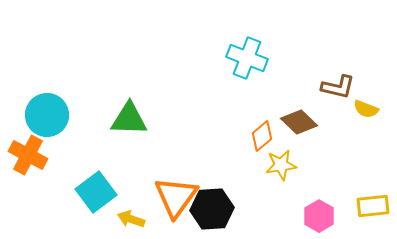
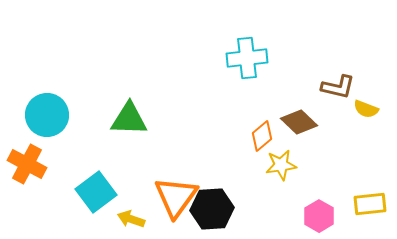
cyan cross: rotated 27 degrees counterclockwise
orange cross: moved 1 px left, 9 px down
yellow rectangle: moved 3 px left, 2 px up
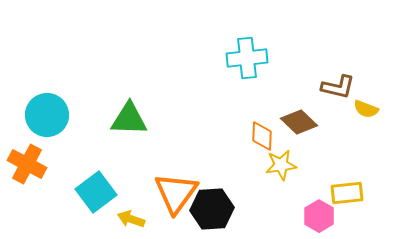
orange diamond: rotated 48 degrees counterclockwise
orange triangle: moved 4 px up
yellow rectangle: moved 23 px left, 11 px up
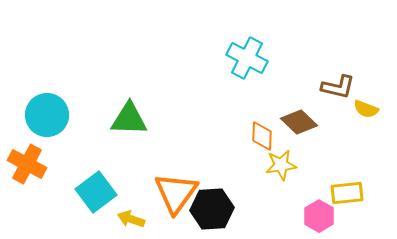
cyan cross: rotated 33 degrees clockwise
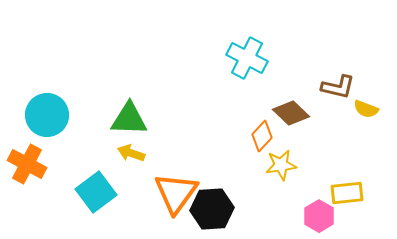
brown diamond: moved 8 px left, 9 px up
orange diamond: rotated 40 degrees clockwise
yellow arrow: moved 66 px up
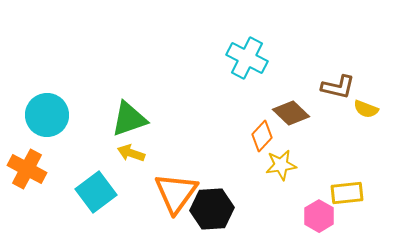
green triangle: rotated 21 degrees counterclockwise
orange cross: moved 5 px down
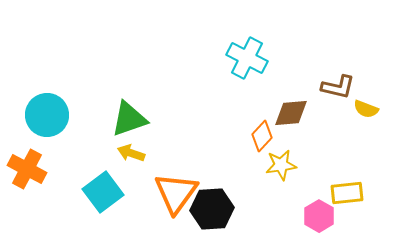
brown diamond: rotated 48 degrees counterclockwise
cyan square: moved 7 px right
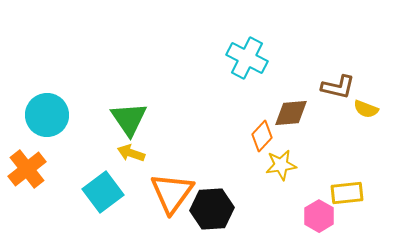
green triangle: rotated 45 degrees counterclockwise
orange cross: rotated 24 degrees clockwise
orange triangle: moved 4 px left
